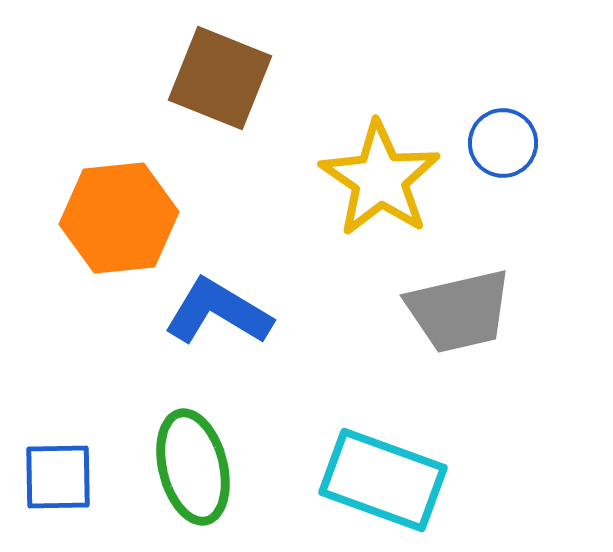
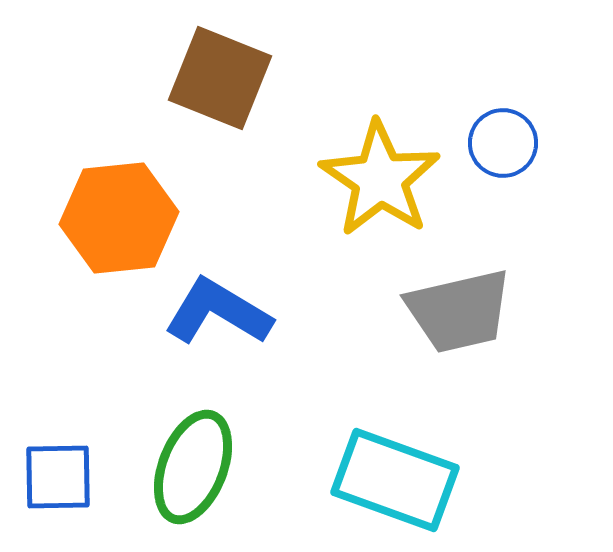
green ellipse: rotated 35 degrees clockwise
cyan rectangle: moved 12 px right
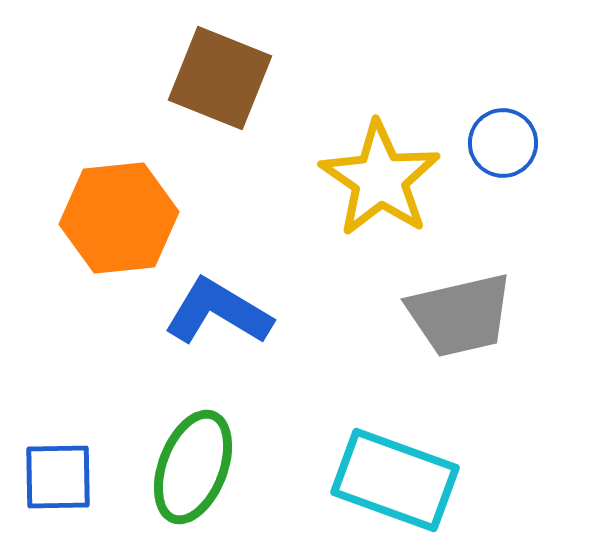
gray trapezoid: moved 1 px right, 4 px down
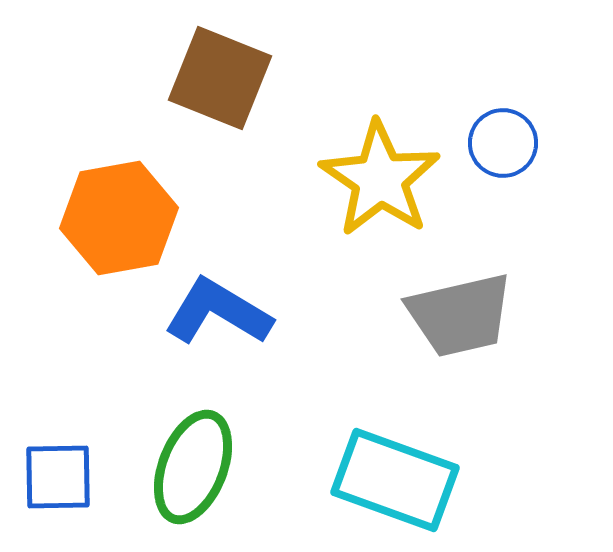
orange hexagon: rotated 4 degrees counterclockwise
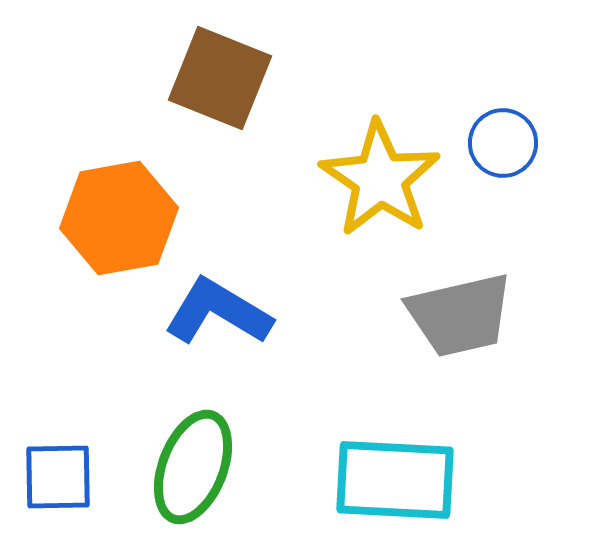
cyan rectangle: rotated 17 degrees counterclockwise
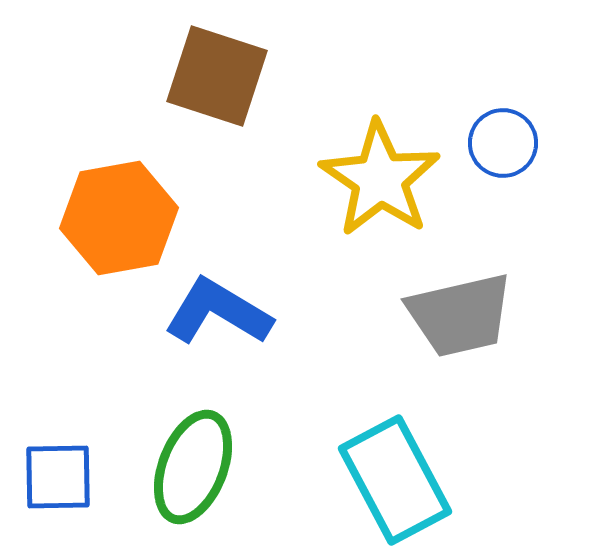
brown square: moved 3 px left, 2 px up; rotated 4 degrees counterclockwise
cyan rectangle: rotated 59 degrees clockwise
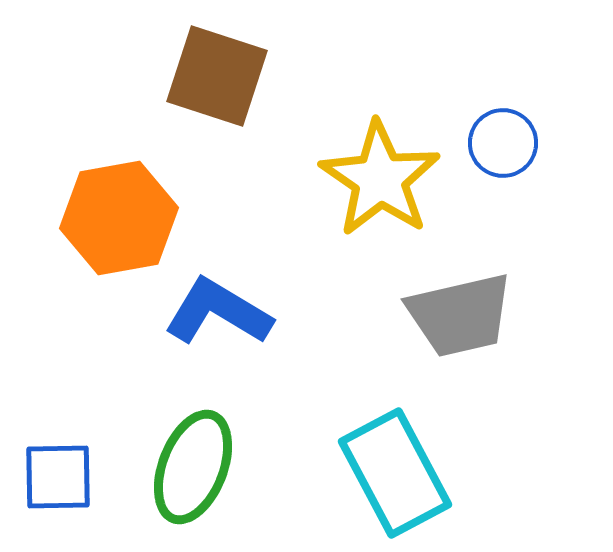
cyan rectangle: moved 7 px up
